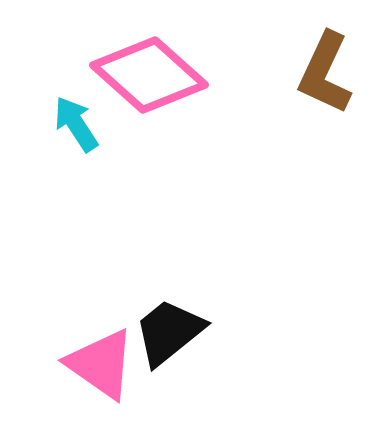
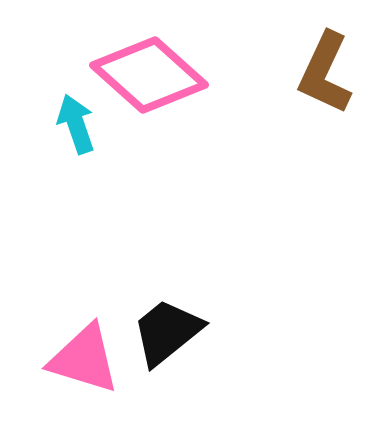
cyan arrow: rotated 14 degrees clockwise
black trapezoid: moved 2 px left
pink triangle: moved 17 px left, 5 px up; rotated 18 degrees counterclockwise
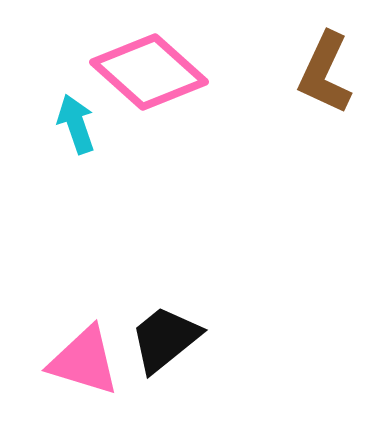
pink diamond: moved 3 px up
black trapezoid: moved 2 px left, 7 px down
pink triangle: moved 2 px down
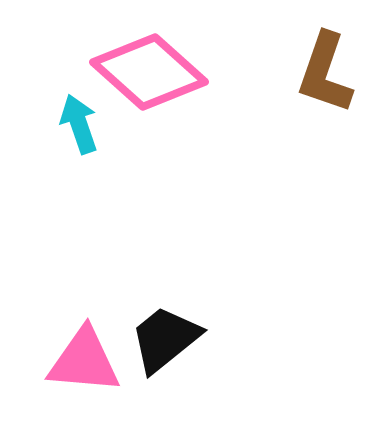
brown L-shape: rotated 6 degrees counterclockwise
cyan arrow: moved 3 px right
pink triangle: rotated 12 degrees counterclockwise
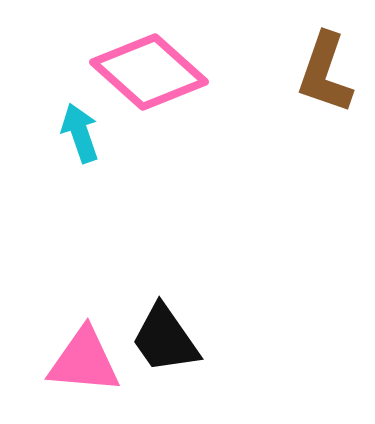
cyan arrow: moved 1 px right, 9 px down
black trapezoid: rotated 86 degrees counterclockwise
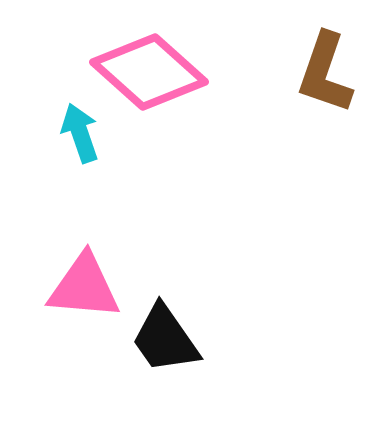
pink triangle: moved 74 px up
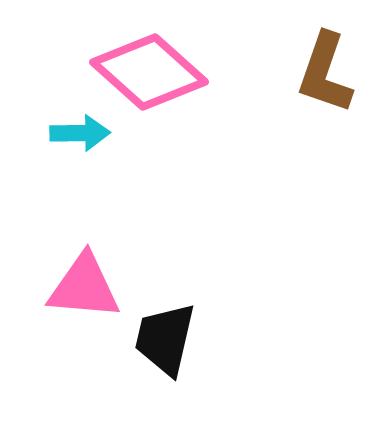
cyan arrow: rotated 108 degrees clockwise
black trapezoid: rotated 48 degrees clockwise
